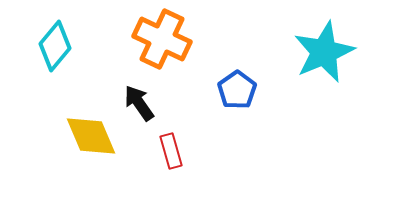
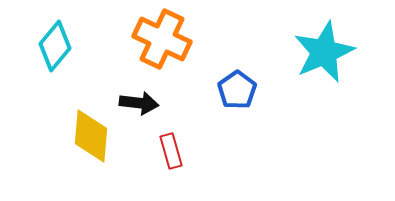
black arrow: rotated 132 degrees clockwise
yellow diamond: rotated 28 degrees clockwise
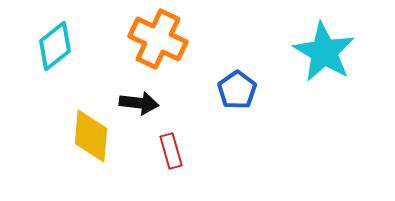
orange cross: moved 4 px left
cyan diamond: rotated 12 degrees clockwise
cyan star: rotated 18 degrees counterclockwise
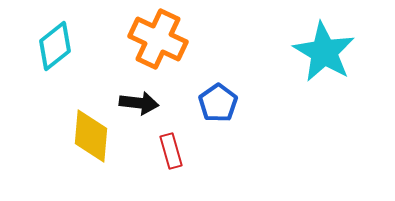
blue pentagon: moved 19 px left, 13 px down
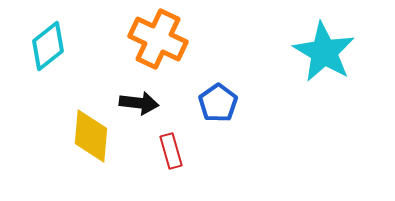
cyan diamond: moved 7 px left
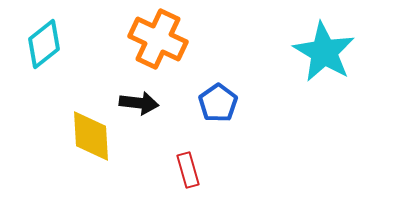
cyan diamond: moved 4 px left, 2 px up
yellow diamond: rotated 8 degrees counterclockwise
red rectangle: moved 17 px right, 19 px down
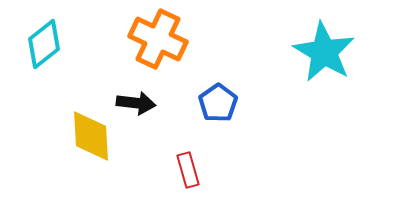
black arrow: moved 3 px left
